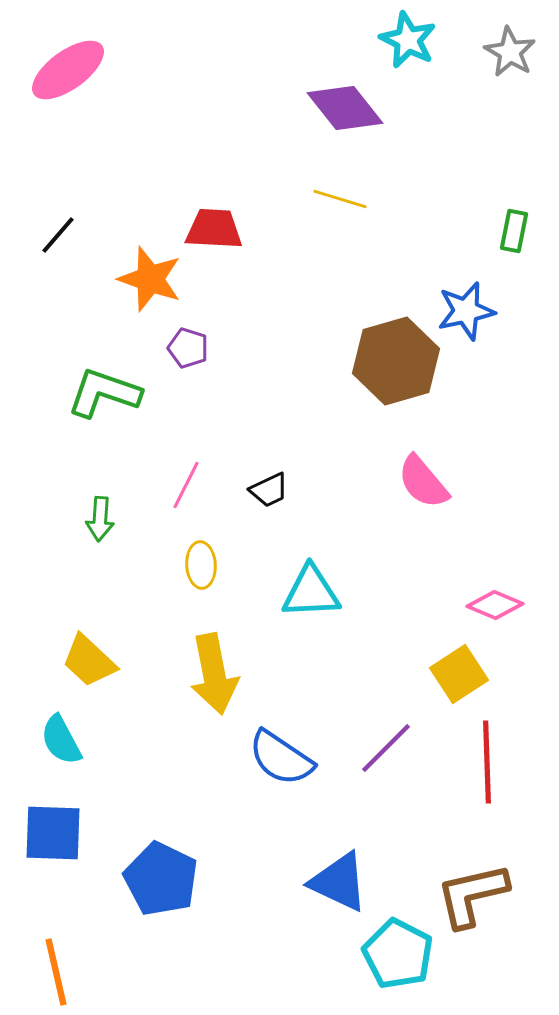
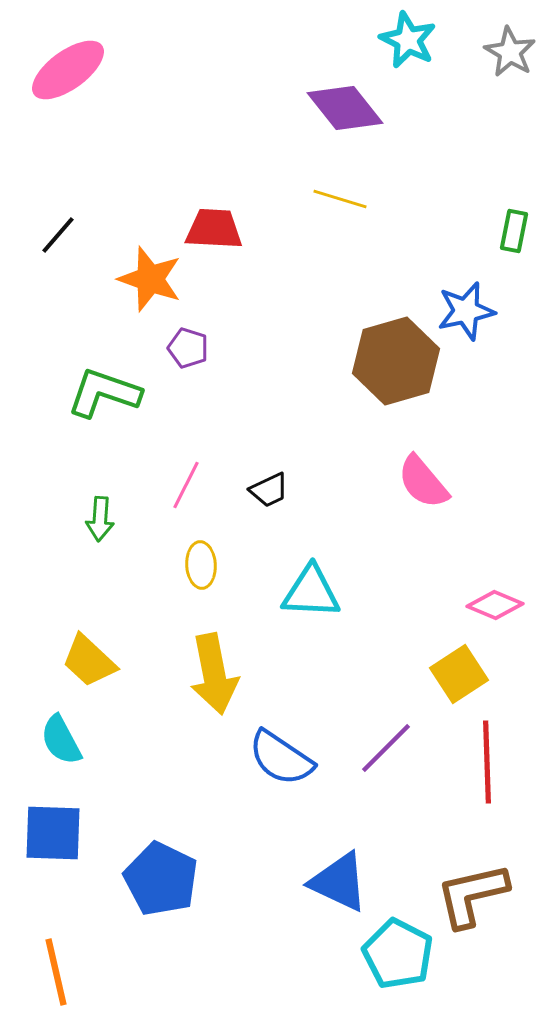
cyan triangle: rotated 6 degrees clockwise
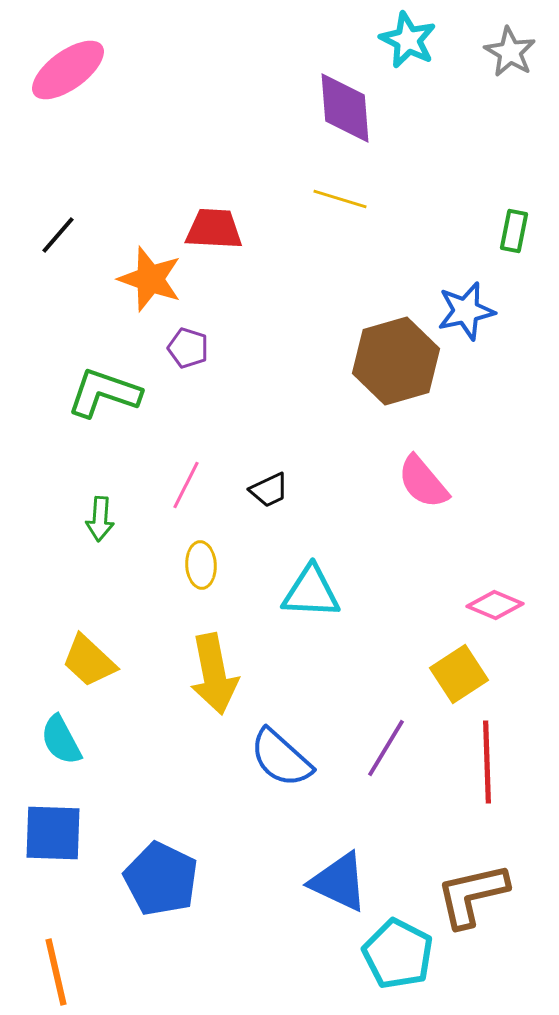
purple diamond: rotated 34 degrees clockwise
purple line: rotated 14 degrees counterclockwise
blue semicircle: rotated 8 degrees clockwise
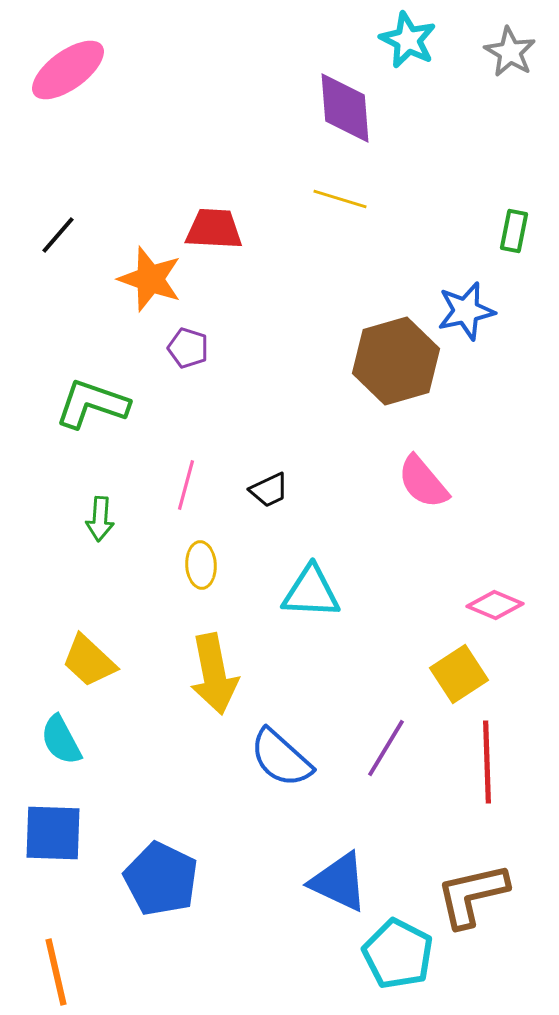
green L-shape: moved 12 px left, 11 px down
pink line: rotated 12 degrees counterclockwise
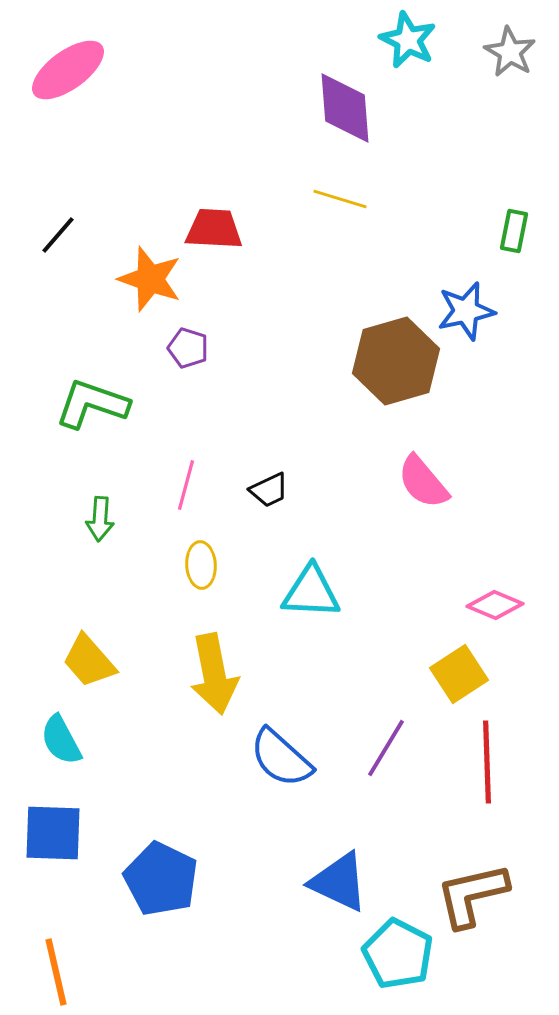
yellow trapezoid: rotated 6 degrees clockwise
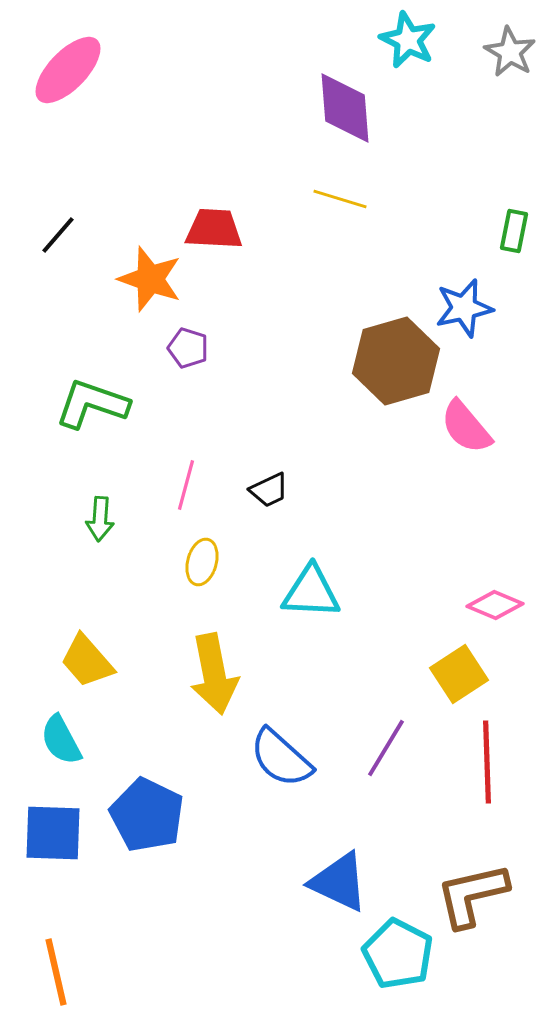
pink ellipse: rotated 10 degrees counterclockwise
blue star: moved 2 px left, 3 px up
pink semicircle: moved 43 px right, 55 px up
yellow ellipse: moved 1 px right, 3 px up; rotated 18 degrees clockwise
yellow trapezoid: moved 2 px left
blue pentagon: moved 14 px left, 64 px up
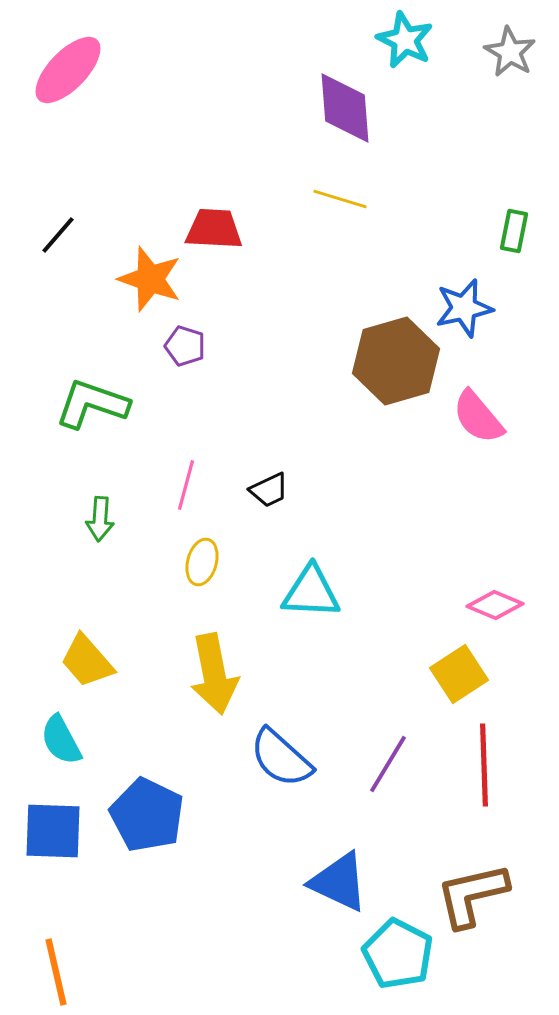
cyan star: moved 3 px left
purple pentagon: moved 3 px left, 2 px up
pink semicircle: moved 12 px right, 10 px up
purple line: moved 2 px right, 16 px down
red line: moved 3 px left, 3 px down
blue square: moved 2 px up
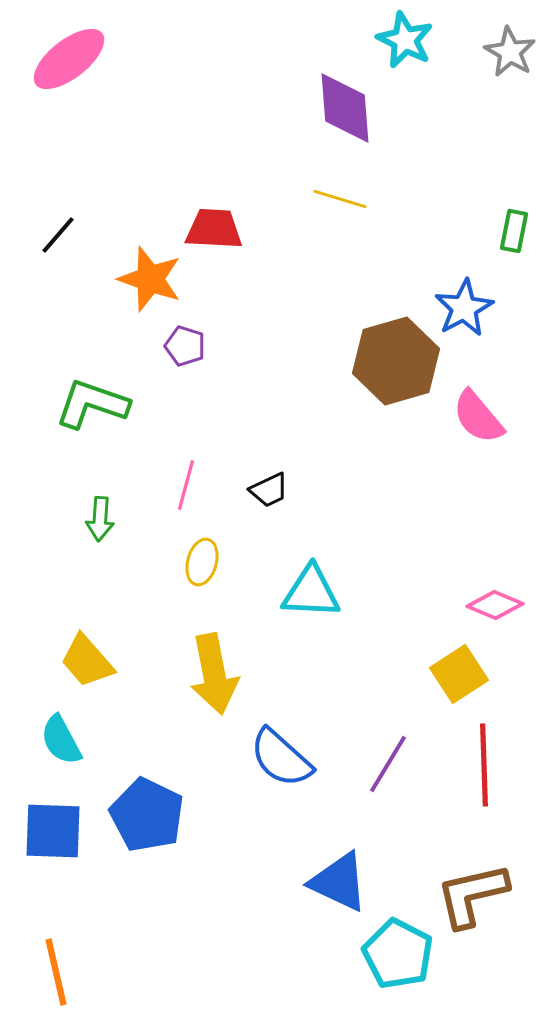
pink ellipse: moved 1 px right, 11 px up; rotated 8 degrees clockwise
blue star: rotated 16 degrees counterclockwise
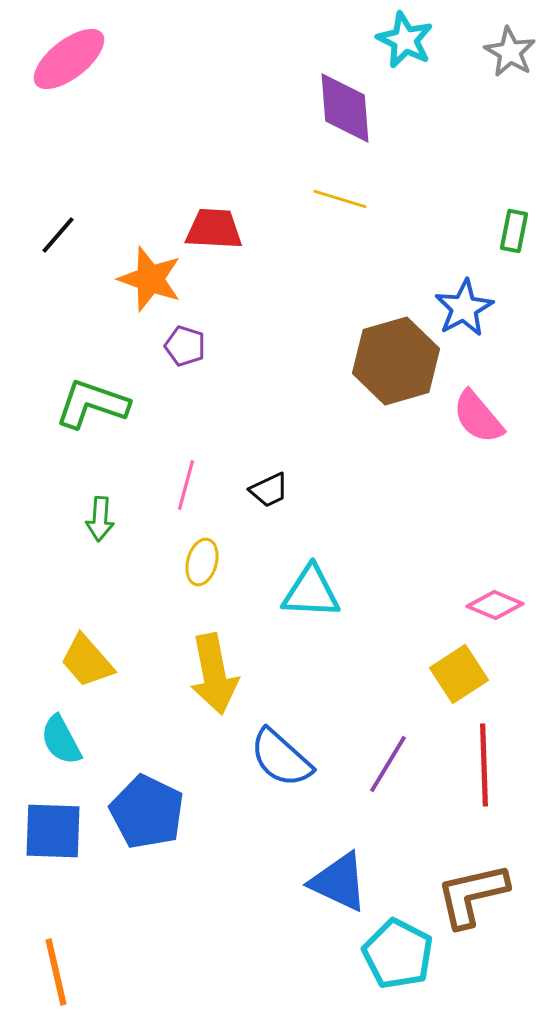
blue pentagon: moved 3 px up
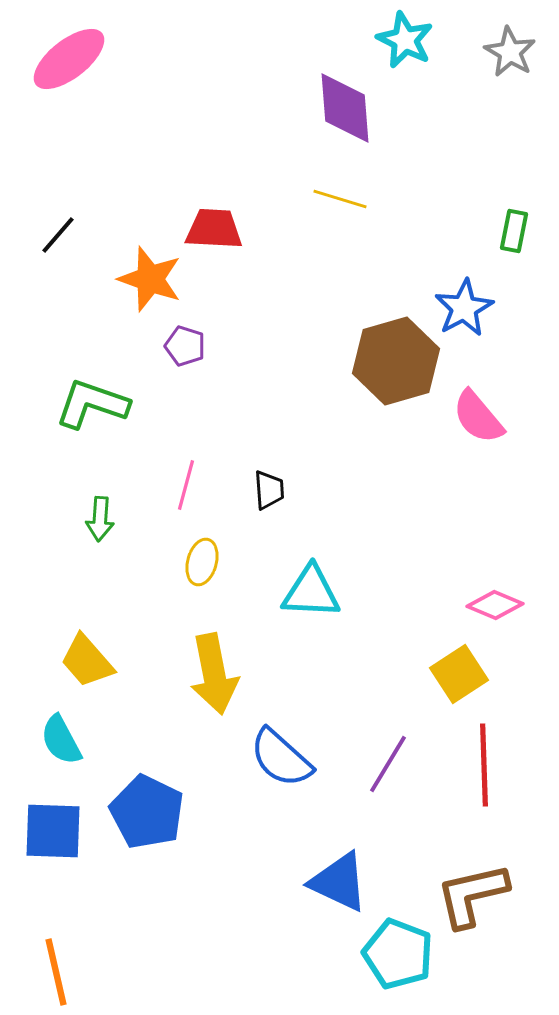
black trapezoid: rotated 69 degrees counterclockwise
cyan pentagon: rotated 6 degrees counterclockwise
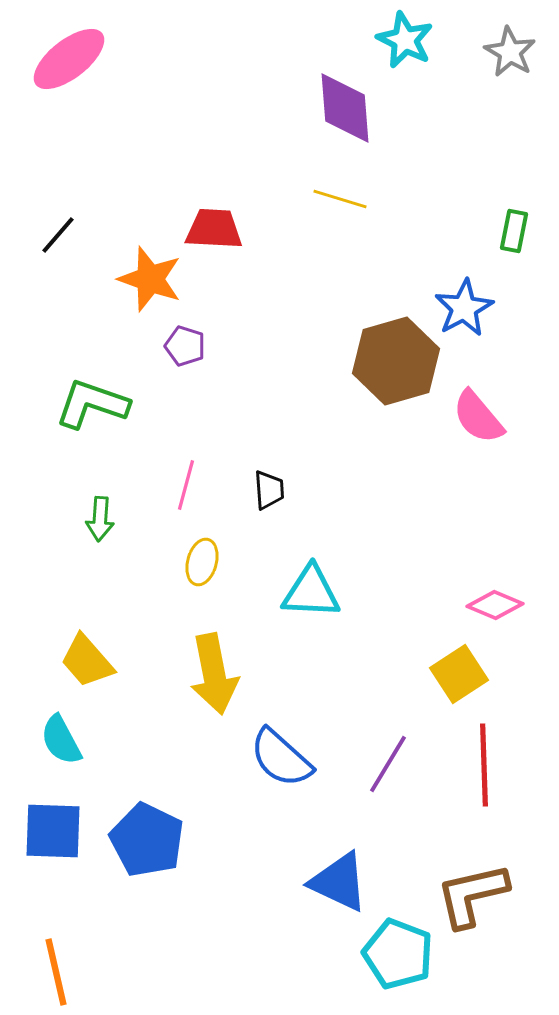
blue pentagon: moved 28 px down
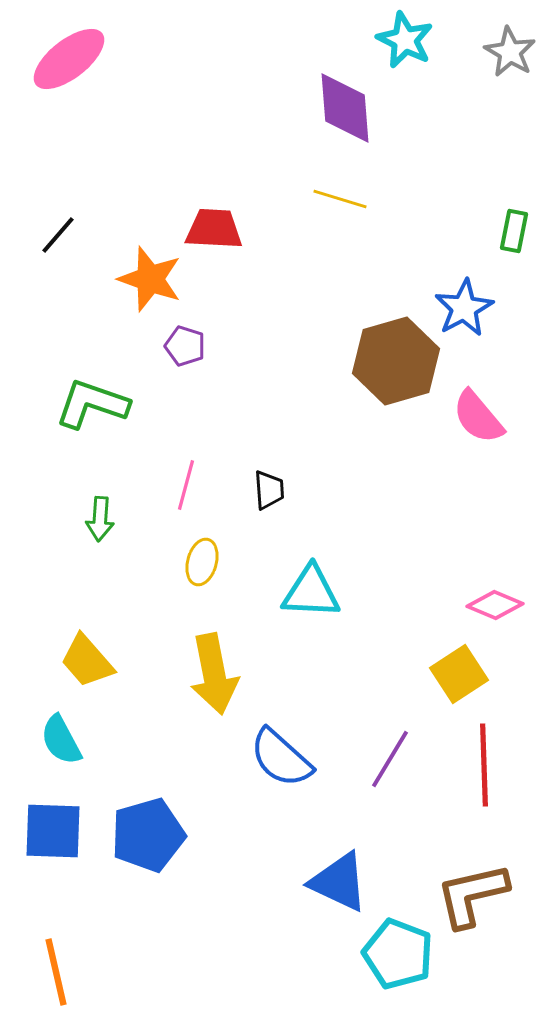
purple line: moved 2 px right, 5 px up
blue pentagon: moved 1 px right, 5 px up; rotated 30 degrees clockwise
